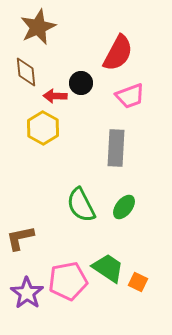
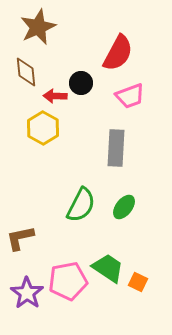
green semicircle: rotated 126 degrees counterclockwise
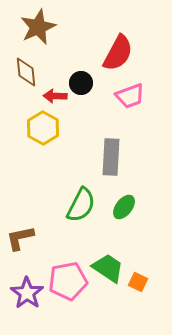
gray rectangle: moved 5 px left, 9 px down
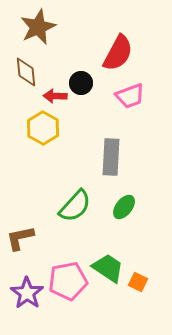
green semicircle: moved 6 px left, 1 px down; rotated 15 degrees clockwise
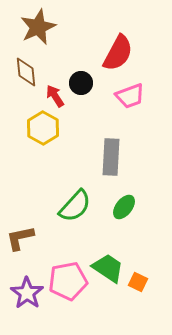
red arrow: rotated 55 degrees clockwise
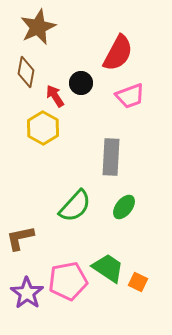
brown diamond: rotated 16 degrees clockwise
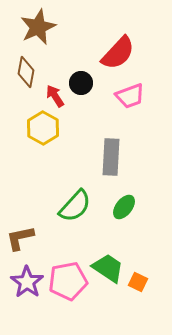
red semicircle: rotated 15 degrees clockwise
purple star: moved 11 px up
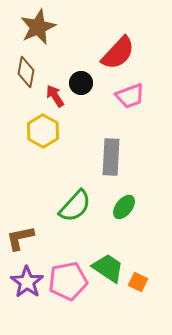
yellow hexagon: moved 3 px down
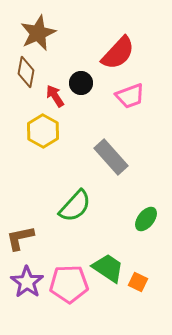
brown star: moved 6 px down
gray rectangle: rotated 45 degrees counterclockwise
green ellipse: moved 22 px right, 12 px down
pink pentagon: moved 1 px right, 3 px down; rotated 9 degrees clockwise
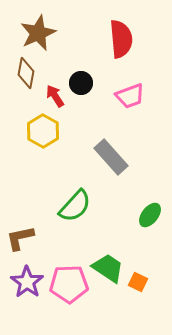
red semicircle: moved 3 px right, 14 px up; rotated 48 degrees counterclockwise
brown diamond: moved 1 px down
green ellipse: moved 4 px right, 4 px up
